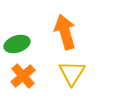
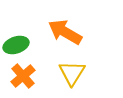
orange arrow: rotated 44 degrees counterclockwise
green ellipse: moved 1 px left, 1 px down
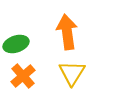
orange arrow: moved 2 px right; rotated 52 degrees clockwise
green ellipse: moved 1 px up
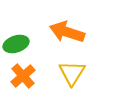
orange arrow: rotated 64 degrees counterclockwise
